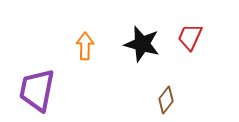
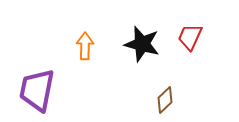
brown diamond: moved 1 px left; rotated 8 degrees clockwise
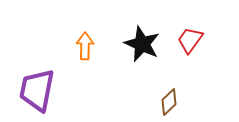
red trapezoid: moved 3 px down; rotated 12 degrees clockwise
black star: rotated 9 degrees clockwise
brown diamond: moved 4 px right, 2 px down
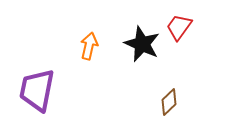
red trapezoid: moved 11 px left, 13 px up
orange arrow: moved 4 px right; rotated 12 degrees clockwise
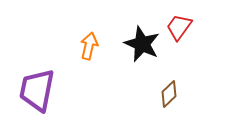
brown diamond: moved 8 px up
